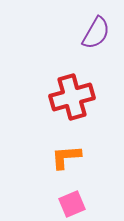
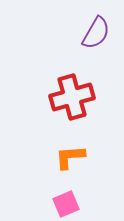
orange L-shape: moved 4 px right
pink square: moved 6 px left
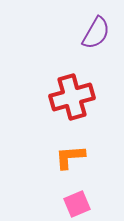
pink square: moved 11 px right
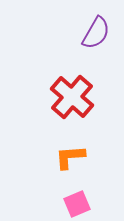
red cross: rotated 33 degrees counterclockwise
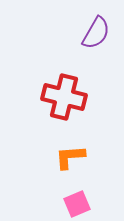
red cross: moved 8 px left; rotated 27 degrees counterclockwise
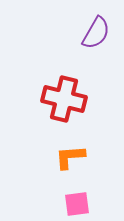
red cross: moved 2 px down
pink square: rotated 16 degrees clockwise
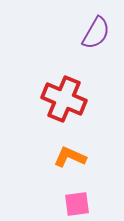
red cross: rotated 9 degrees clockwise
orange L-shape: rotated 28 degrees clockwise
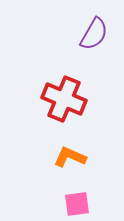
purple semicircle: moved 2 px left, 1 px down
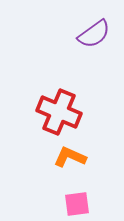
purple semicircle: rotated 24 degrees clockwise
red cross: moved 5 px left, 13 px down
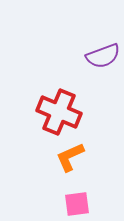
purple semicircle: moved 9 px right, 22 px down; rotated 16 degrees clockwise
orange L-shape: rotated 48 degrees counterclockwise
